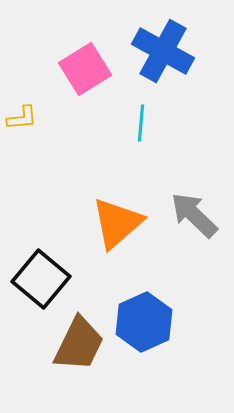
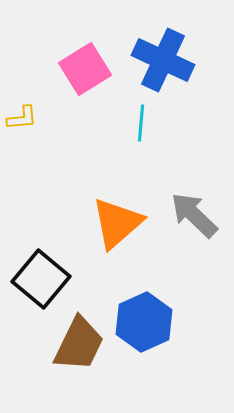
blue cross: moved 9 px down; rotated 4 degrees counterclockwise
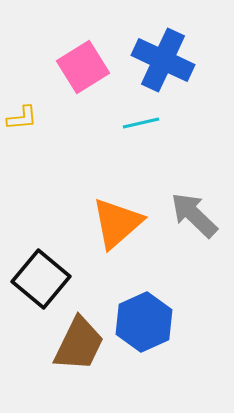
pink square: moved 2 px left, 2 px up
cyan line: rotated 72 degrees clockwise
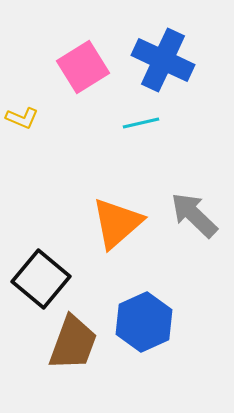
yellow L-shape: rotated 28 degrees clockwise
brown trapezoid: moved 6 px left, 1 px up; rotated 6 degrees counterclockwise
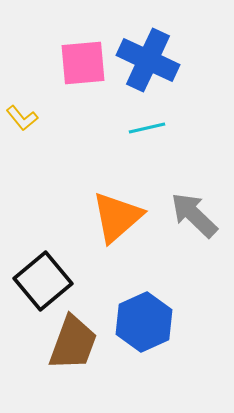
blue cross: moved 15 px left
pink square: moved 4 px up; rotated 27 degrees clockwise
yellow L-shape: rotated 28 degrees clockwise
cyan line: moved 6 px right, 5 px down
orange triangle: moved 6 px up
black square: moved 2 px right, 2 px down; rotated 10 degrees clockwise
